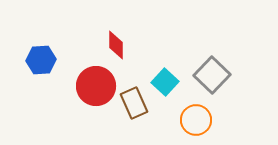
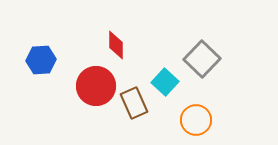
gray square: moved 10 px left, 16 px up
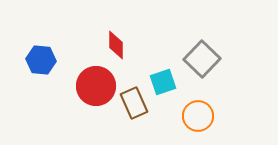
blue hexagon: rotated 8 degrees clockwise
cyan square: moved 2 px left; rotated 28 degrees clockwise
orange circle: moved 2 px right, 4 px up
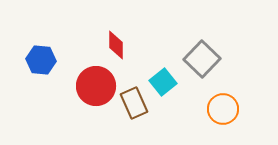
cyan square: rotated 20 degrees counterclockwise
orange circle: moved 25 px right, 7 px up
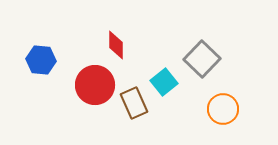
cyan square: moved 1 px right
red circle: moved 1 px left, 1 px up
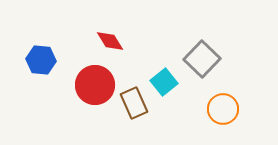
red diamond: moved 6 px left, 4 px up; rotated 32 degrees counterclockwise
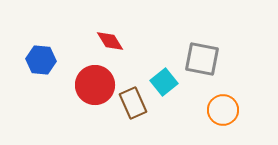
gray square: rotated 33 degrees counterclockwise
brown rectangle: moved 1 px left
orange circle: moved 1 px down
